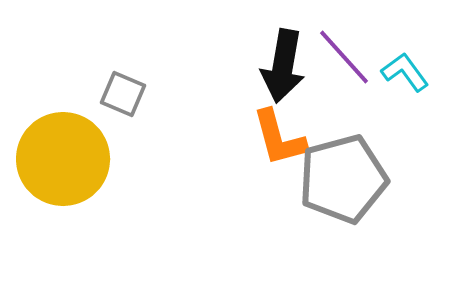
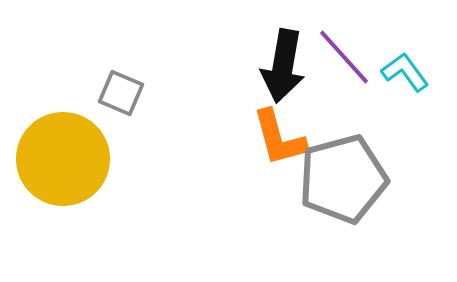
gray square: moved 2 px left, 1 px up
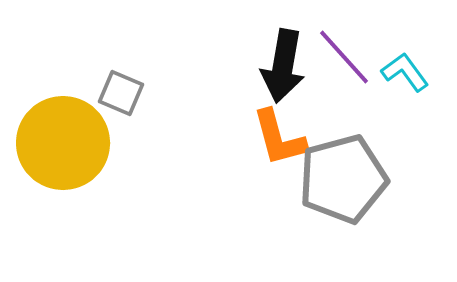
yellow circle: moved 16 px up
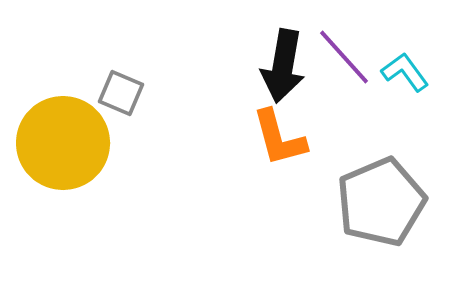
gray pentagon: moved 38 px right, 23 px down; rotated 8 degrees counterclockwise
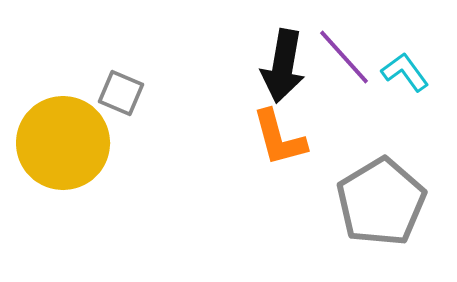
gray pentagon: rotated 8 degrees counterclockwise
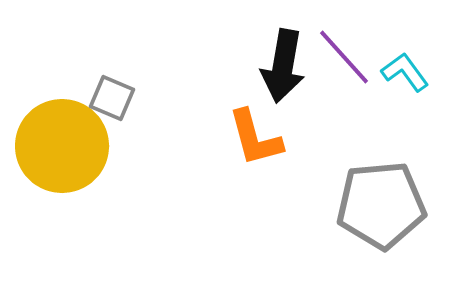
gray square: moved 9 px left, 5 px down
orange L-shape: moved 24 px left
yellow circle: moved 1 px left, 3 px down
gray pentagon: moved 3 px down; rotated 26 degrees clockwise
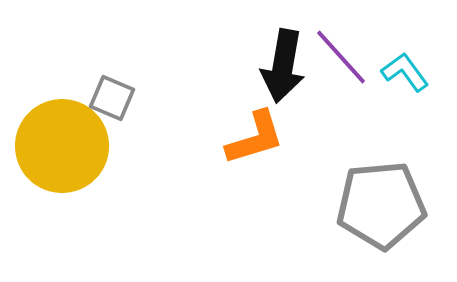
purple line: moved 3 px left
orange L-shape: rotated 92 degrees counterclockwise
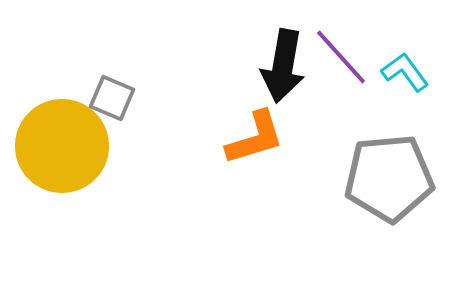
gray pentagon: moved 8 px right, 27 px up
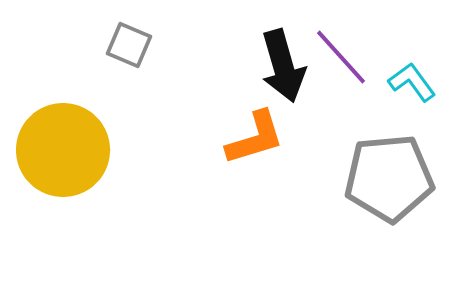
black arrow: rotated 26 degrees counterclockwise
cyan L-shape: moved 7 px right, 10 px down
gray square: moved 17 px right, 53 px up
yellow circle: moved 1 px right, 4 px down
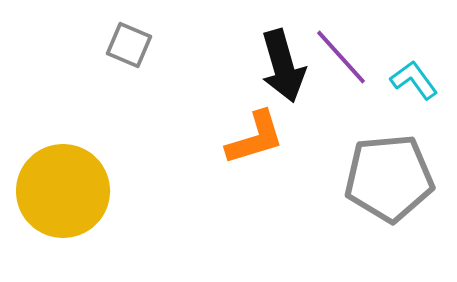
cyan L-shape: moved 2 px right, 2 px up
yellow circle: moved 41 px down
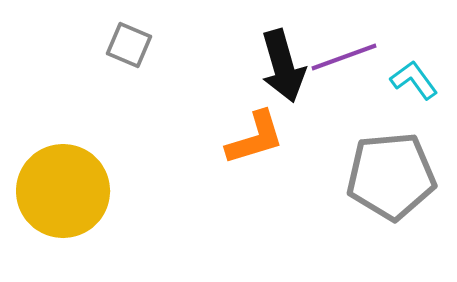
purple line: moved 3 px right; rotated 68 degrees counterclockwise
gray pentagon: moved 2 px right, 2 px up
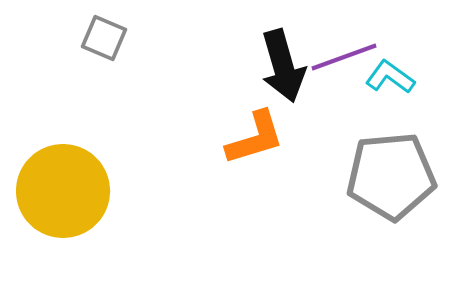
gray square: moved 25 px left, 7 px up
cyan L-shape: moved 24 px left, 3 px up; rotated 18 degrees counterclockwise
